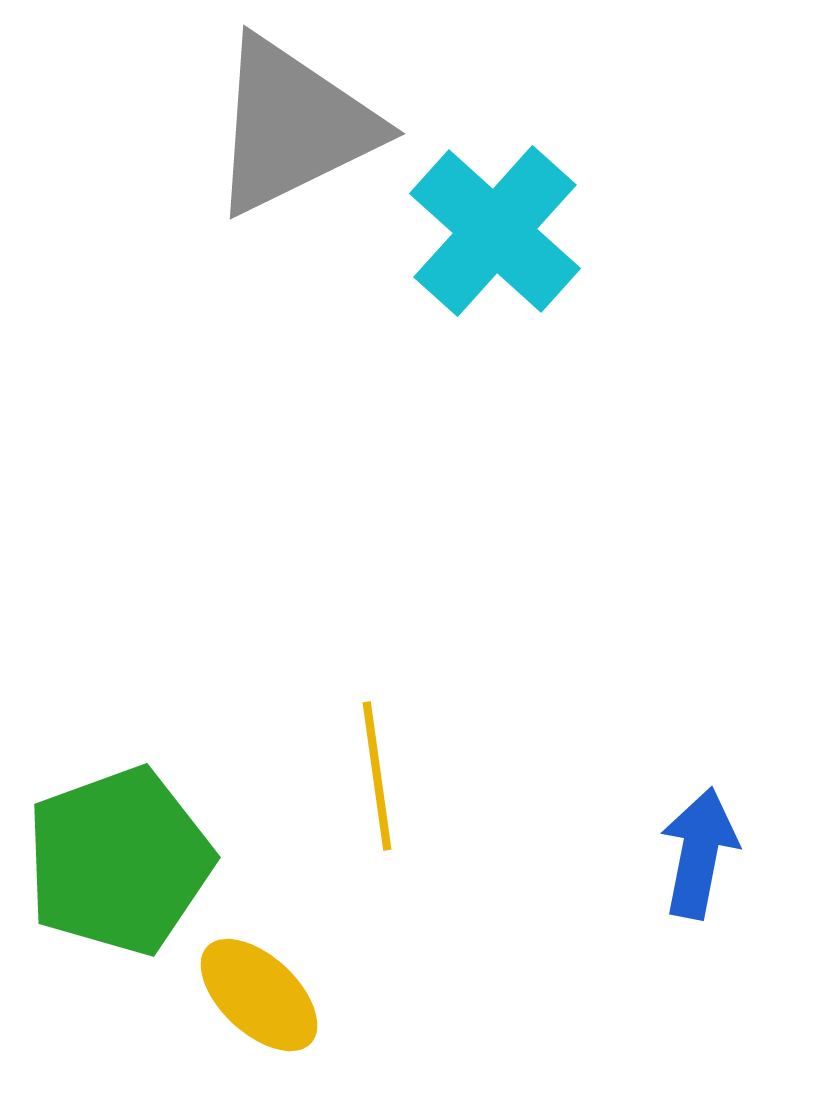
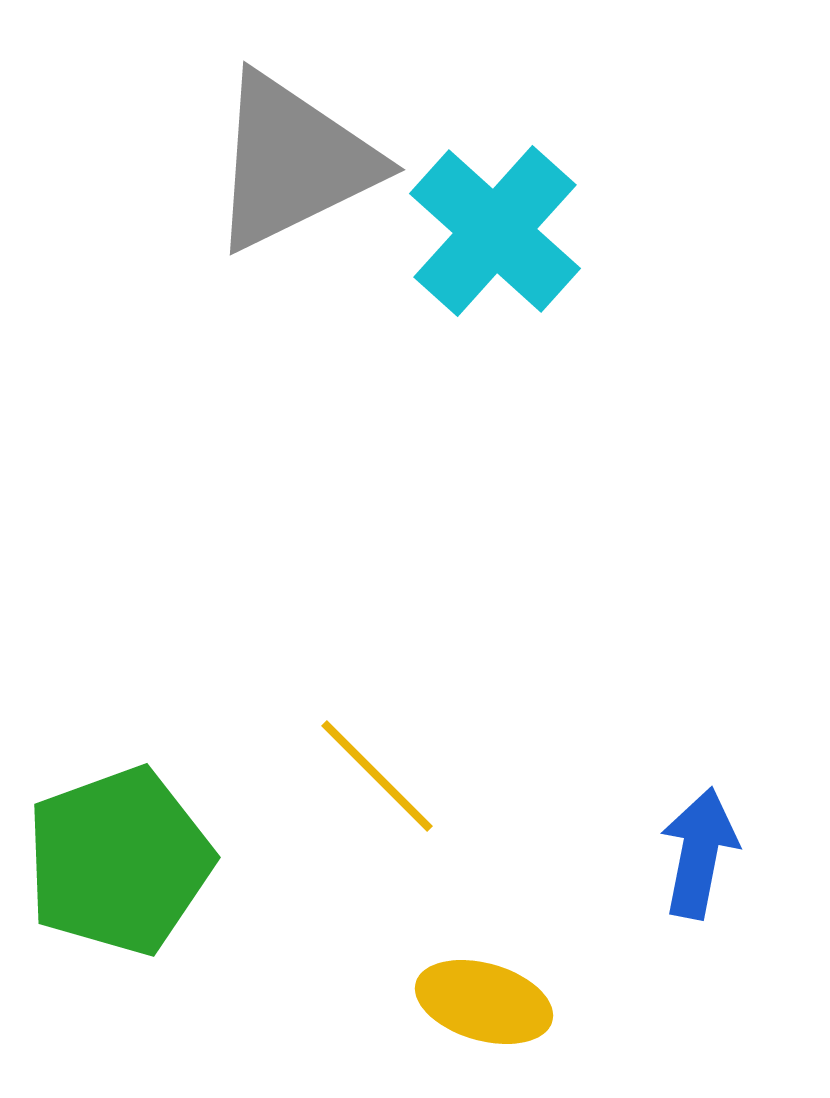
gray triangle: moved 36 px down
yellow line: rotated 37 degrees counterclockwise
yellow ellipse: moved 225 px right, 7 px down; rotated 27 degrees counterclockwise
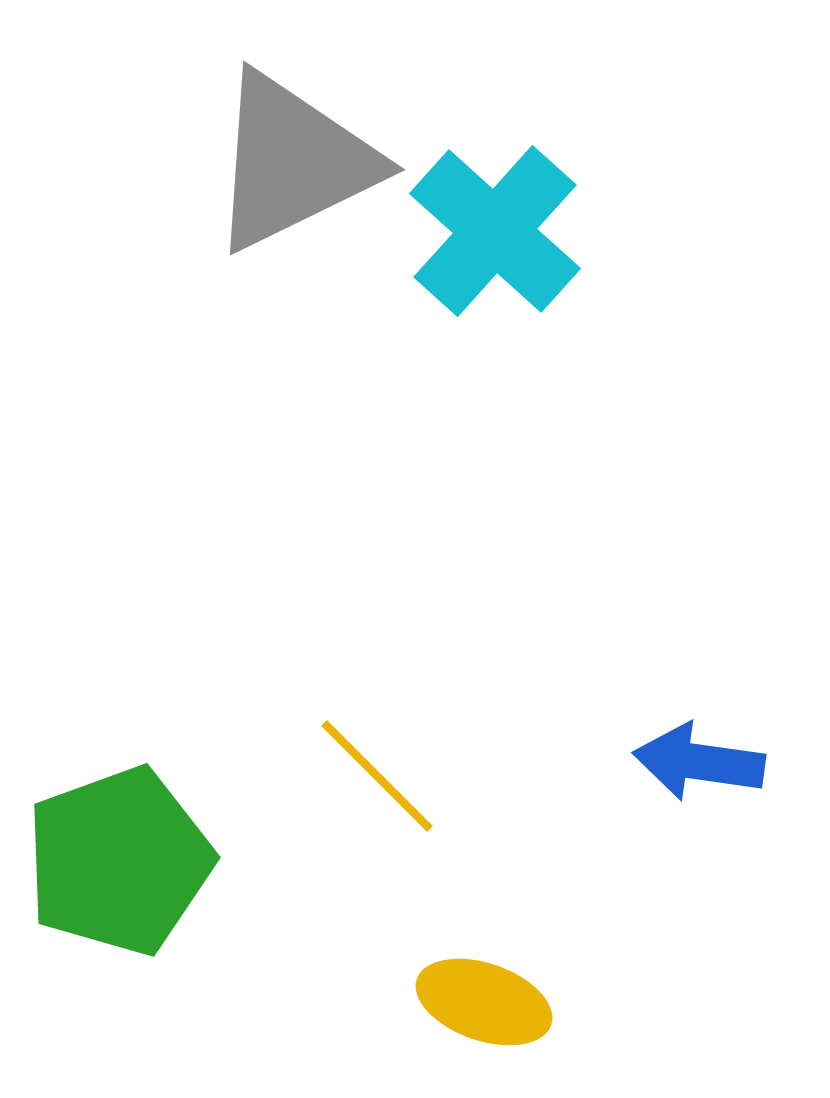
blue arrow: moved 91 px up; rotated 93 degrees counterclockwise
yellow ellipse: rotated 3 degrees clockwise
